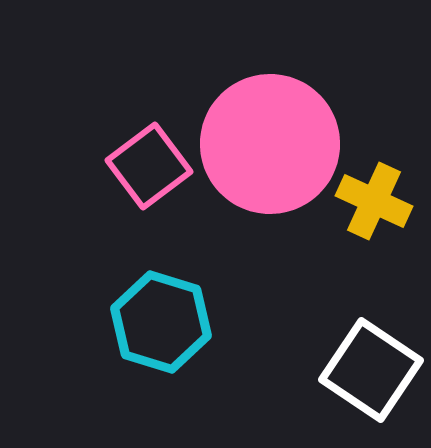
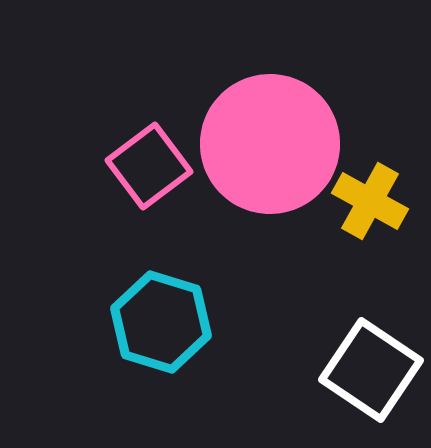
yellow cross: moved 4 px left; rotated 4 degrees clockwise
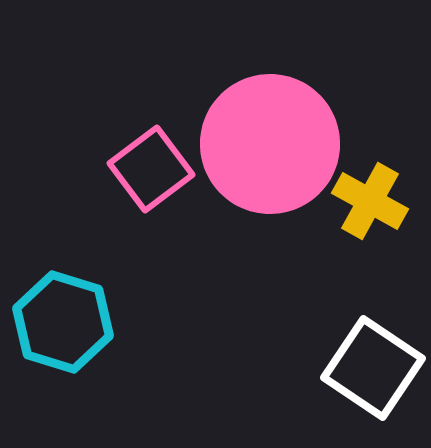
pink square: moved 2 px right, 3 px down
cyan hexagon: moved 98 px left
white square: moved 2 px right, 2 px up
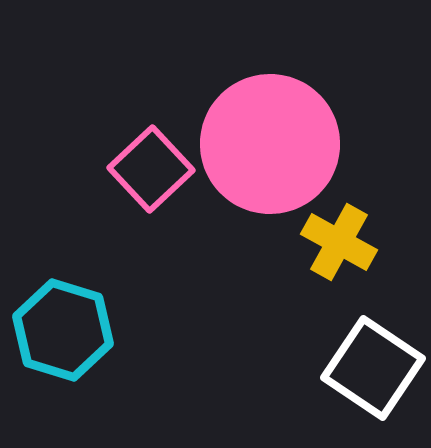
pink square: rotated 6 degrees counterclockwise
yellow cross: moved 31 px left, 41 px down
cyan hexagon: moved 8 px down
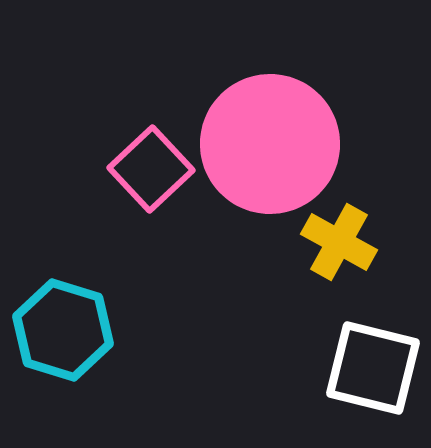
white square: rotated 20 degrees counterclockwise
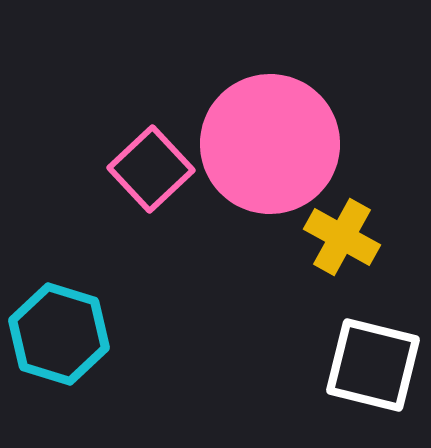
yellow cross: moved 3 px right, 5 px up
cyan hexagon: moved 4 px left, 4 px down
white square: moved 3 px up
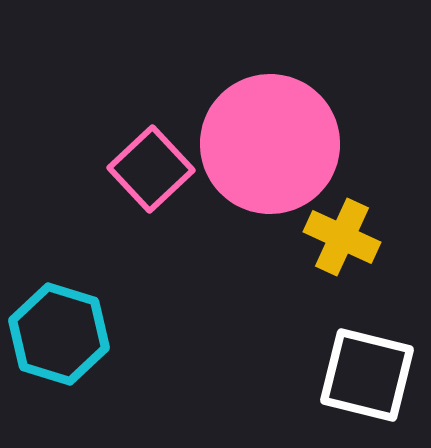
yellow cross: rotated 4 degrees counterclockwise
white square: moved 6 px left, 10 px down
